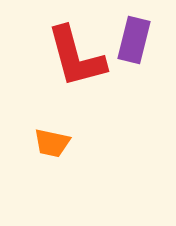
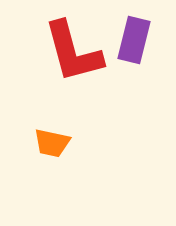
red L-shape: moved 3 px left, 5 px up
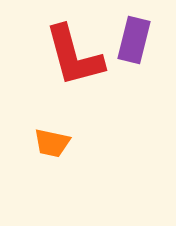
red L-shape: moved 1 px right, 4 px down
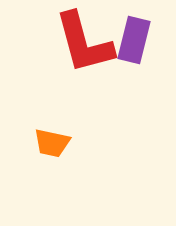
red L-shape: moved 10 px right, 13 px up
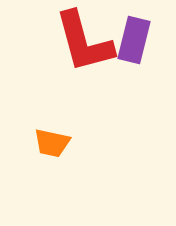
red L-shape: moved 1 px up
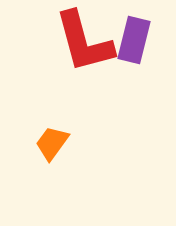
orange trapezoid: rotated 114 degrees clockwise
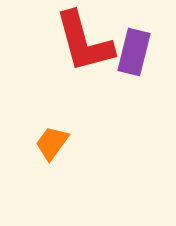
purple rectangle: moved 12 px down
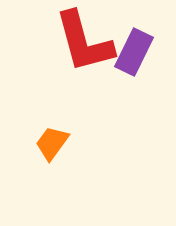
purple rectangle: rotated 12 degrees clockwise
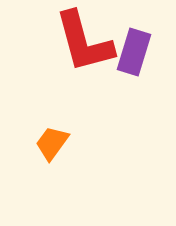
purple rectangle: rotated 9 degrees counterclockwise
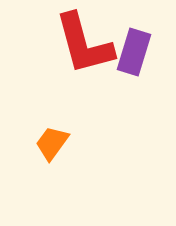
red L-shape: moved 2 px down
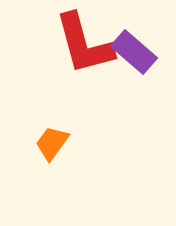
purple rectangle: rotated 66 degrees counterclockwise
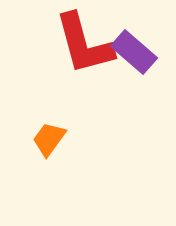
orange trapezoid: moved 3 px left, 4 px up
